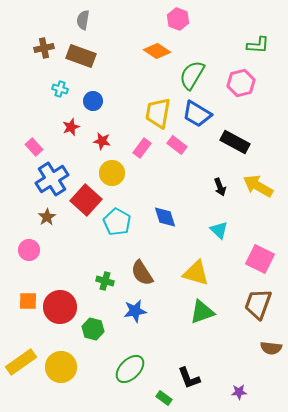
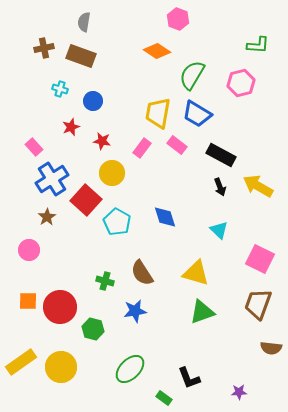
gray semicircle at (83, 20): moved 1 px right, 2 px down
black rectangle at (235, 142): moved 14 px left, 13 px down
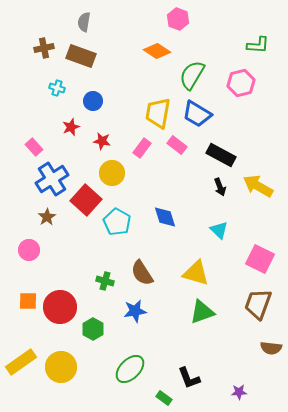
cyan cross at (60, 89): moved 3 px left, 1 px up
green hexagon at (93, 329): rotated 15 degrees clockwise
